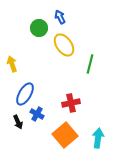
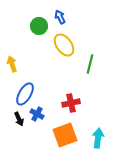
green circle: moved 2 px up
black arrow: moved 1 px right, 3 px up
orange square: rotated 20 degrees clockwise
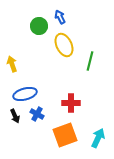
yellow ellipse: rotated 10 degrees clockwise
green line: moved 3 px up
blue ellipse: rotated 45 degrees clockwise
red cross: rotated 12 degrees clockwise
black arrow: moved 4 px left, 3 px up
cyan arrow: rotated 18 degrees clockwise
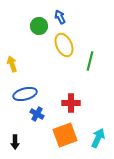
black arrow: moved 26 px down; rotated 24 degrees clockwise
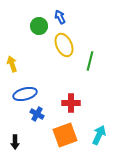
cyan arrow: moved 1 px right, 3 px up
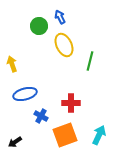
blue cross: moved 4 px right, 2 px down
black arrow: rotated 56 degrees clockwise
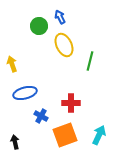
blue ellipse: moved 1 px up
black arrow: rotated 112 degrees clockwise
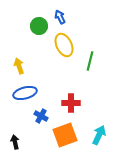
yellow arrow: moved 7 px right, 2 px down
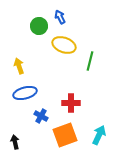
yellow ellipse: rotated 45 degrees counterclockwise
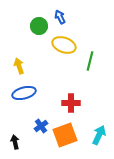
blue ellipse: moved 1 px left
blue cross: moved 10 px down; rotated 24 degrees clockwise
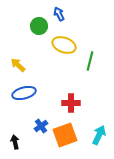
blue arrow: moved 1 px left, 3 px up
yellow arrow: moved 1 px left, 1 px up; rotated 28 degrees counterclockwise
